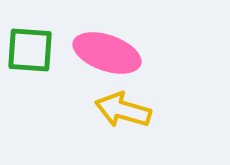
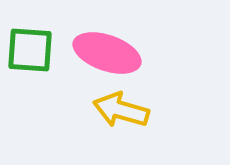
yellow arrow: moved 2 px left
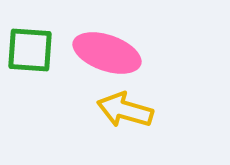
yellow arrow: moved 4 px right
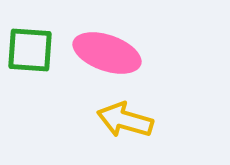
yellow arrow: moved 10 px down
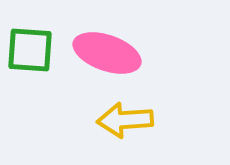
yellow arrow: rotated 20 degrees counterclockwise
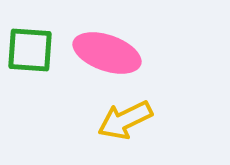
yellow arrow: rotated 22 degrees counterclockwise
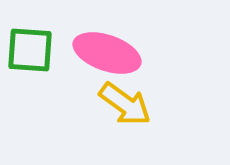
yellow arrow: moved 16 px up; rotated 118 degrees counterclockwise
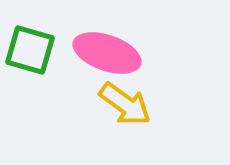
green square: rotated 12 degrees clockwise
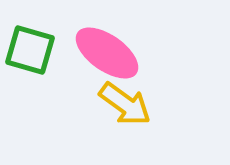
pink ellipse: rotated 16 degrees clockwise
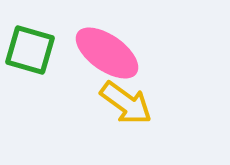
yellow arrow: moved 1 px right, 1 px up
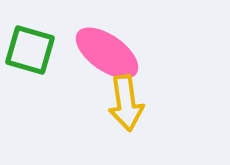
yellow arrow: rotated 46 degrees clockwise
